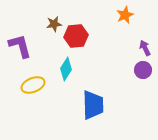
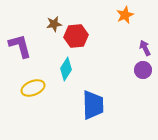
yellow ellipse: moved 3 px down
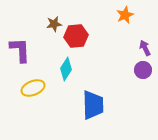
purple L-shape: moved 4 px down; rotated 12 degrees clockwise
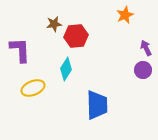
purple arrow: moved 1 px right
blue trapezoid: moved 4 px right
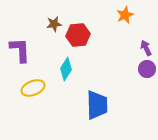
red hexagon: moved 2 px right, 1 px up
purple circle: moved 4 px right, 1 px up
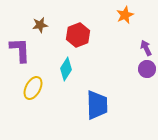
brown star: moved 14 px left, 1 px down
red hexagon: rotated 15 degrees counterclockwise
yellow ellipse: rotated 40 degrees counterclockwise
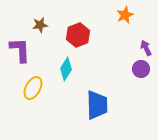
purple circle: moved 6 px left
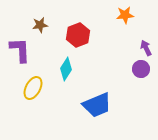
orange star: rotated 18 degrees clockwise
blue trapezoid: rotated 68 degrees clockwise
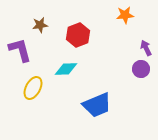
purple L-shape: rotated 12 degrees counterclockwise
cyan diamond: rotated 55 degrees clockwise
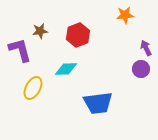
brown star: moved 6 px down
blue trapezoid: moved 1 px right, 2 px up; rotated 16 degrees clockwise
